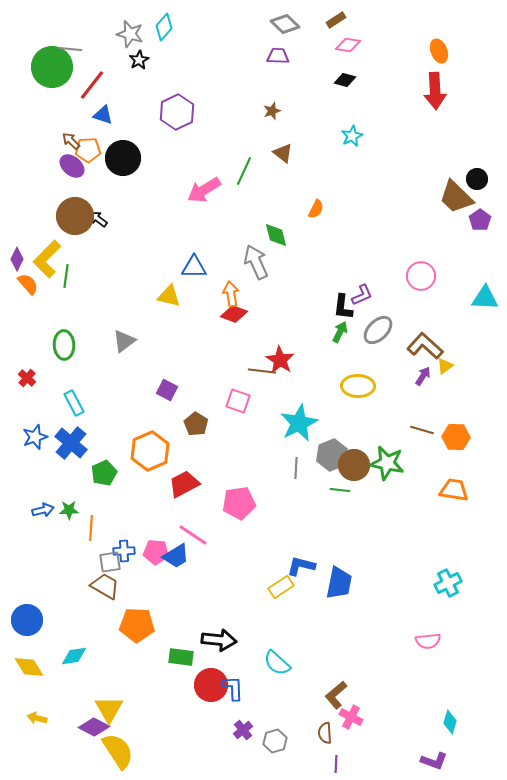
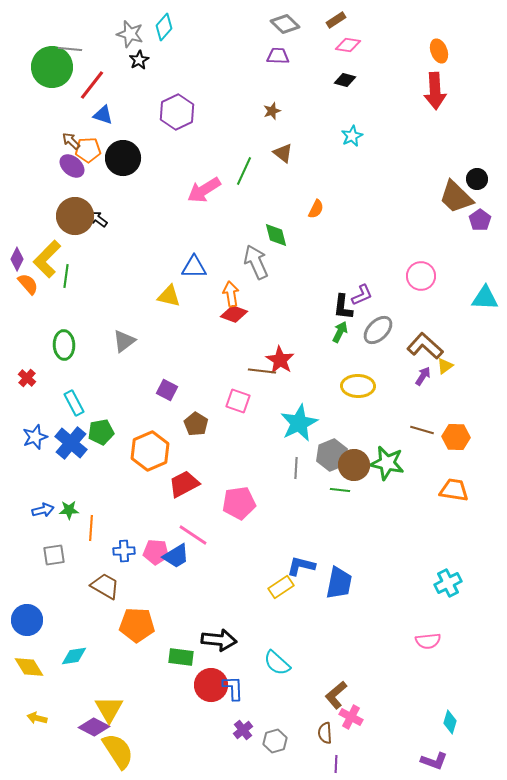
green pentagon at (104, 473): moved 3 px left, 41 px up; rotated 15 degrees clockwise
gray square at (110, 562): moved 56 px left, 7 px up
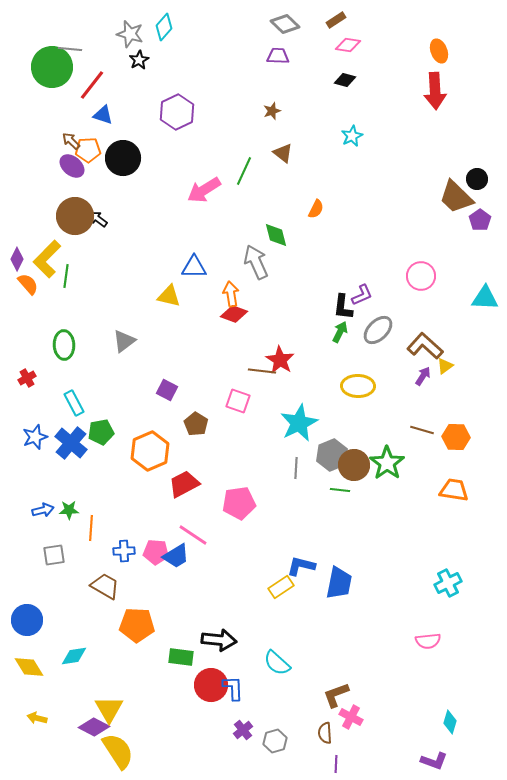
red cross at (27, 378): rotated 18 degrees clockwise
green star at (387, 463): rotated 24 degrees clockwise
brown L-shape at (336, 695): rotated 20 degrees clockwise
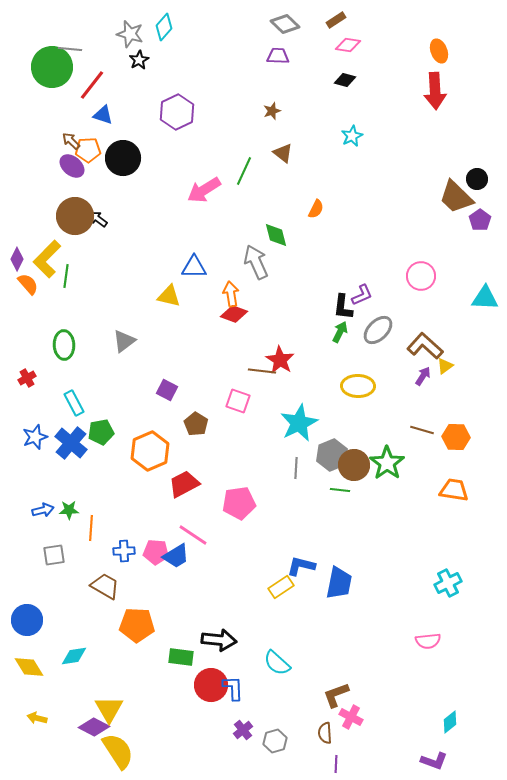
cyan diamond at (450, 722): rotated 35 degrees clockwise
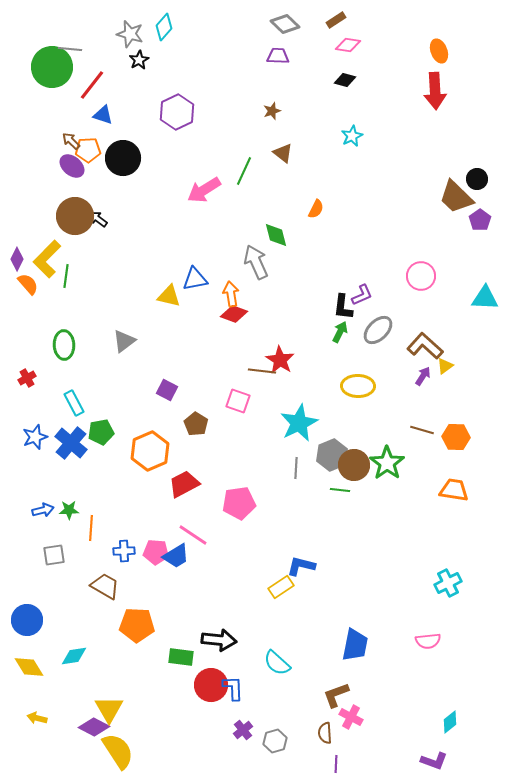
blue triangle at (194, 267): moved 1 px right, 12 px down; rotated 12 degrees counterclockwise
blue trapezoid at (339, 583): moved 16 px right, 62 px down
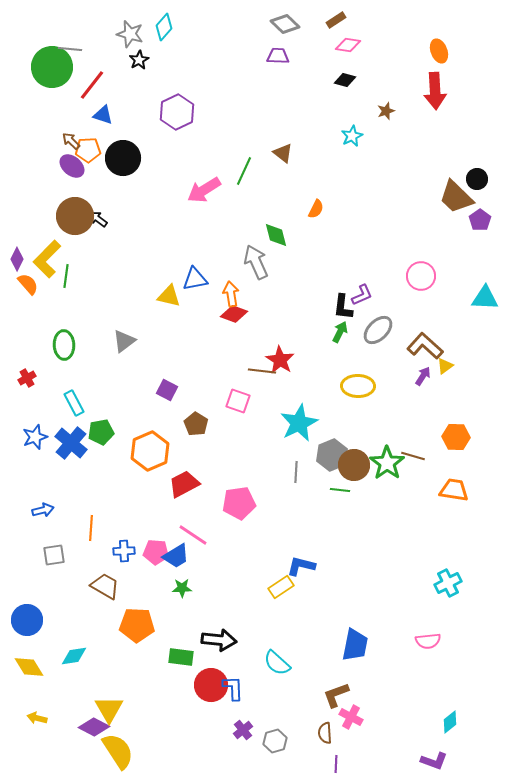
brown star at (272, 111): moved 114 px right
brown line at (422, 430): moved 9 px left, 26 px down
gray line at (296, 468): moved 4 px down
green star at (69, 510): moved 113 px right, 78 px down
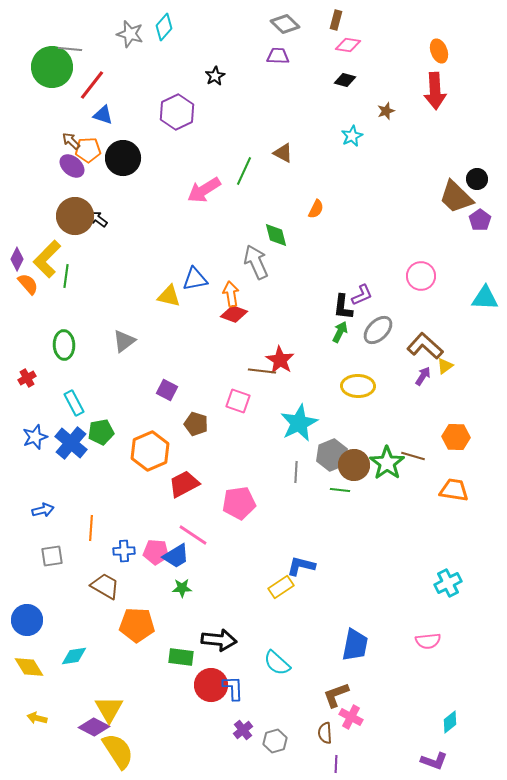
brown rectangle at (336, 20): rotated 42 degrees counterclockwise
black star at (139, 60): moved 76 px right, 16 px down
brown triangle at (283, 153): rotated 10 degrees counterclockwise
brown pentagon at (196, 424): rotated 15 degrees counterclockwise
gray square at (54, 555): moved 2 px left, 1 px down
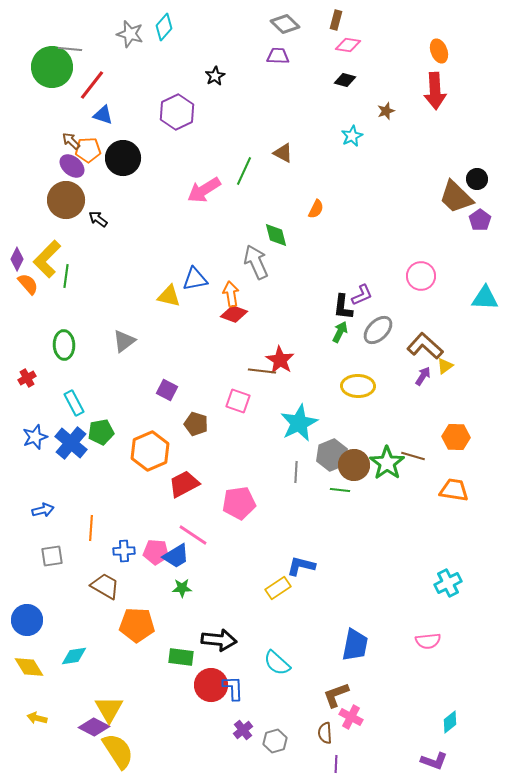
brown circle at (75, 216): moved 9 px left, 16 px up
yellow rectangle at (281, 587): moved 3 px left, 1 px down
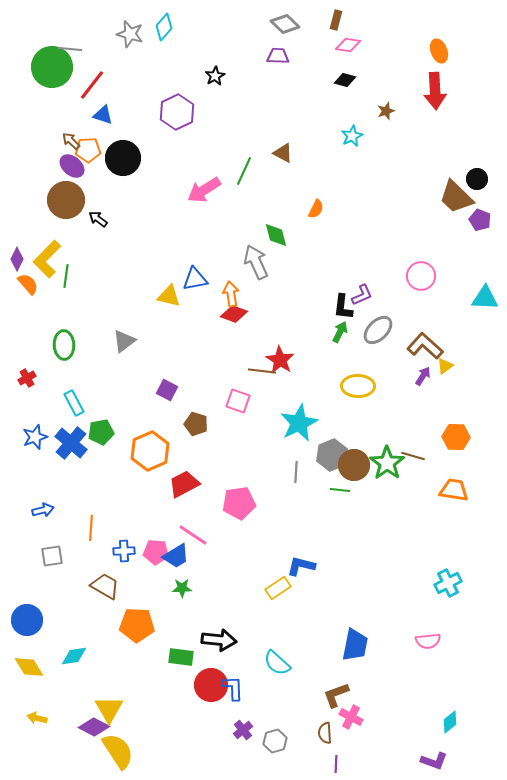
purple pentagon at (480, 220): rotated 15 degrees counterclockwise
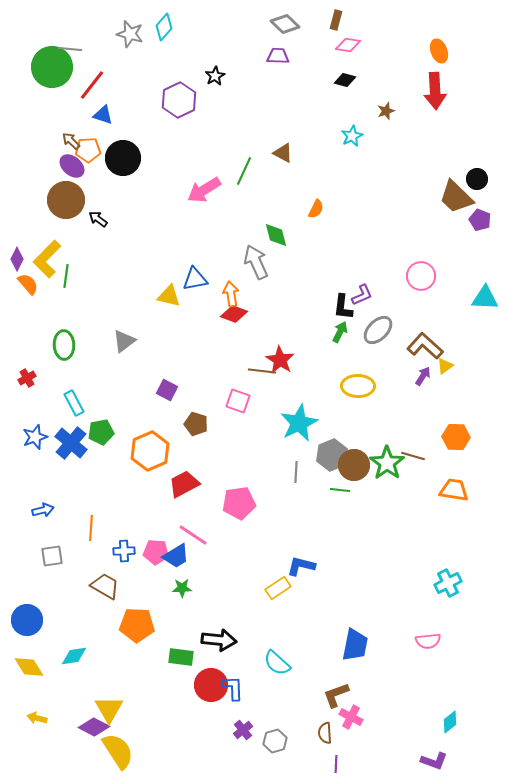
purple hexagon at (177, 112): moved 2 px right, 12 px up
